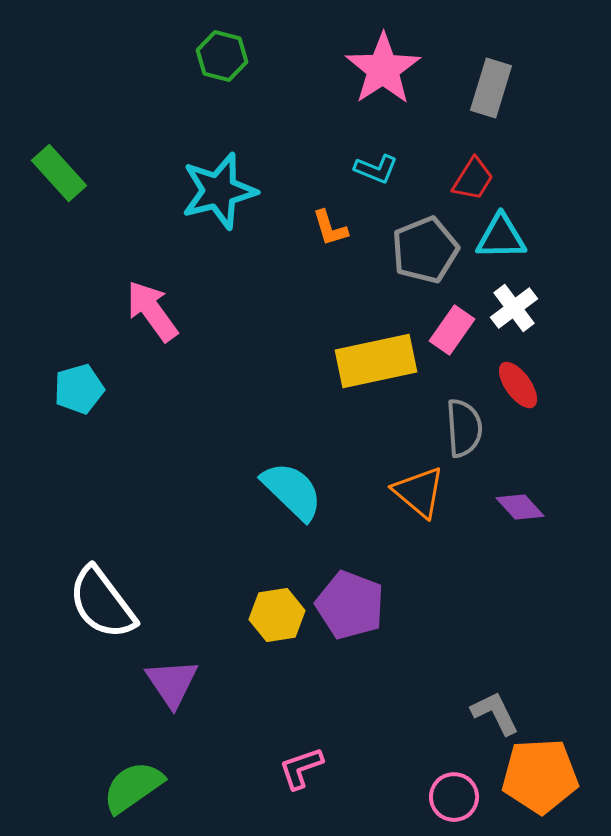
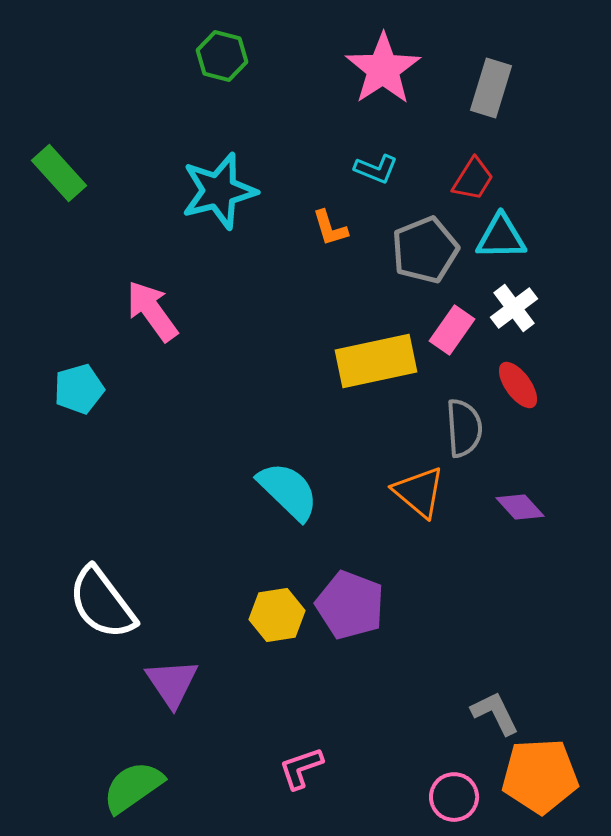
cyan semicircle: moved 4 px left
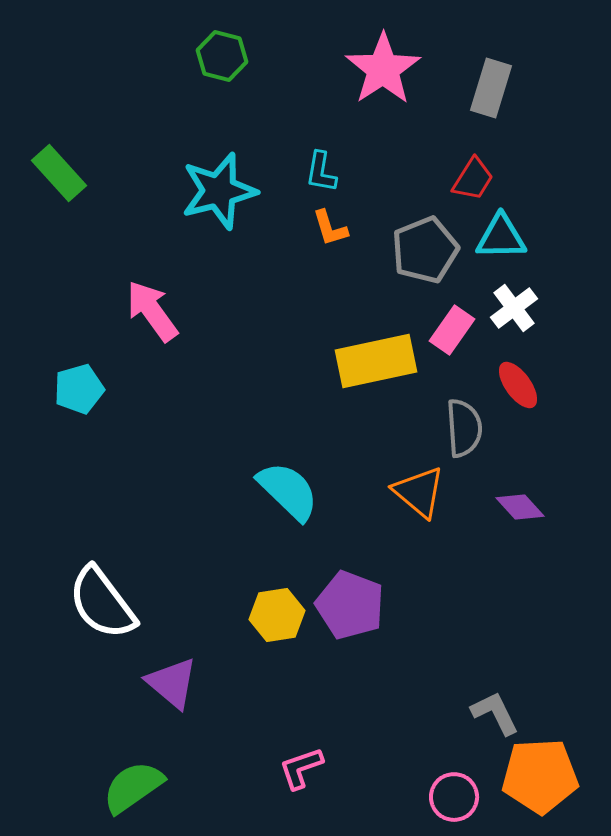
cyan L-shape: moved 55 px left, 3 px down; rotated 78 degrees clockwise
purple triangle: rotated 16 degrees counterclockwise
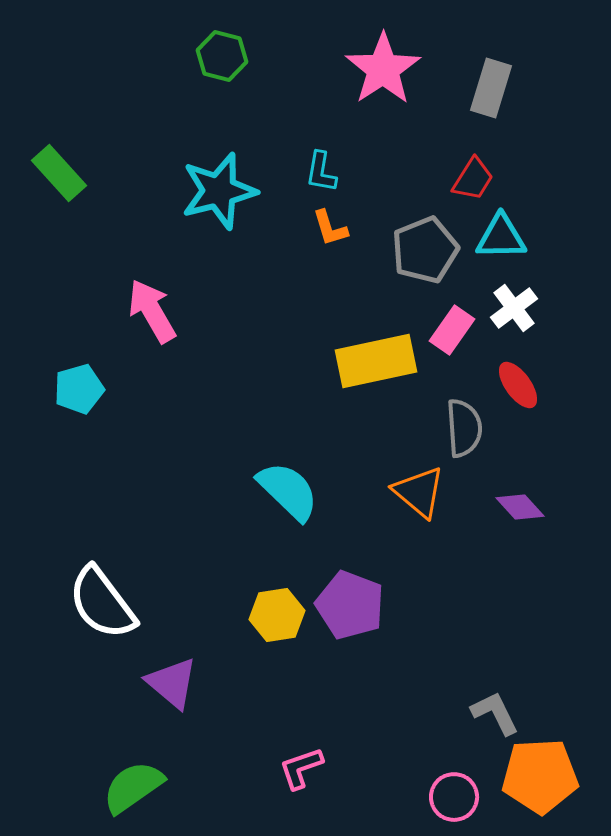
pink arrow: rotated 6 degrees clockwise
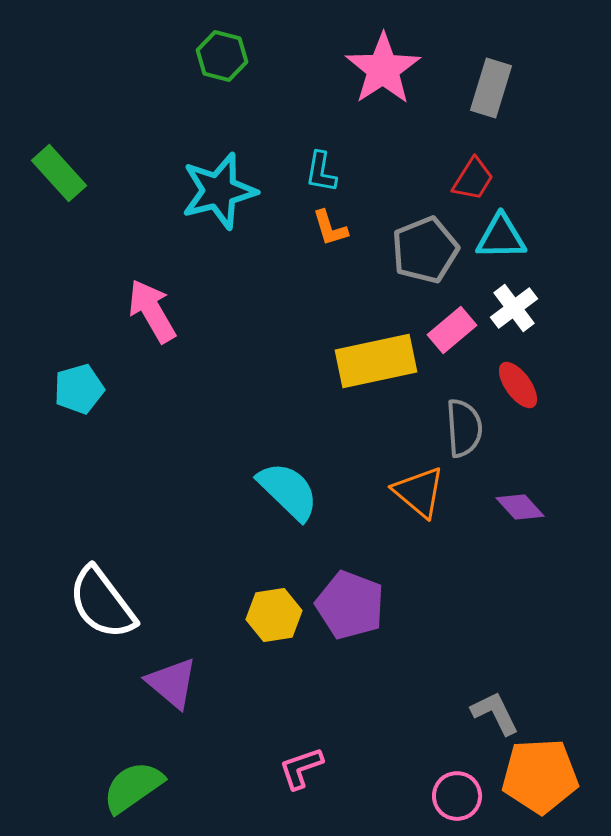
pink rectangle: rotated 15 degrees clockwise
yellow hexagon: moved 3 px left
pink circle: moved 3 px right, 1 px up
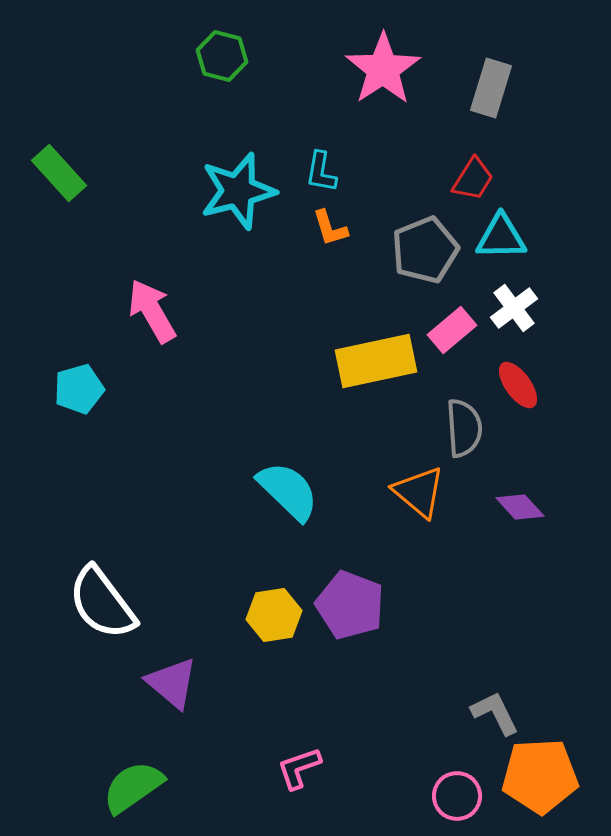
cyan star: moved 19 px right
pink L-shape: moved 2 px left
